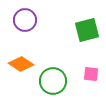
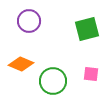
purple circle: moved 4 px right, 1 px down
green square: moved 1 px up
orange diamond: rotated 10 degrees counterclockwise
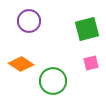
orange diamond: rotated 10 degrees clockwise
pink square: moved 11 px up; rotated 21 degrees counterclockwise
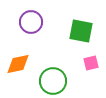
purple circle: moved 2 px right, 1 px down
green square: moved 6 px left, 2 px down; rotated 25 degrees clockwise
orange diamond: moved 3 px left; rotated 45 degrees counterclockwise
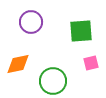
green square: rotated 15 degrees counterclockwise
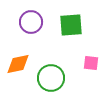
green square: moved 10 px left, 6 px up
pink square: rotated 21 degrees clockwise
green circle: moved 2 px left, 3 px up
